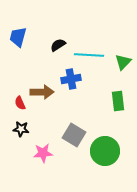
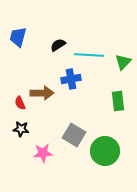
brown arrow: moved 1 px down
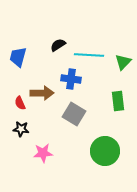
blue trapezoid: moved 20 px down
blue cross: rotated 18 degrees clockwise
gray square: moved 21 px up
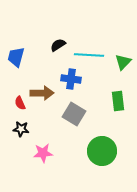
blue trapezoid: moved 2 px left
green circle: moved 3 px left
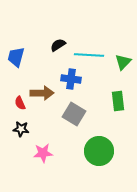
green circle: moved 3 px left
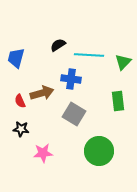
blue trapezoid: moved 1 px down
brown arrow: rotated 15 degrees counterclockwise
red semicircle: moved 2 px up
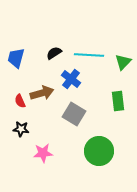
black semicircle: moved 4 px left, 8 px down
blue cross: rotated 30 degrees clockwise
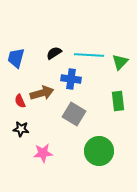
green triangle: moved 3 px left
blue cross: rotated 30 degrees counterclockwise
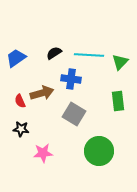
blue trapezoid: rotated 40 degrees clockwise
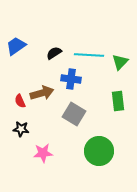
blue trapezoid: moved 12 px up
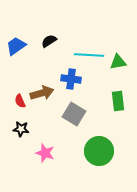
black semicircle: moved 5 px left, 12 px up
green triangle: moved 2 px left; rotated 36 degrees clockwise
pink star: moved 2 px right; rotated 24 degrees clockwise
